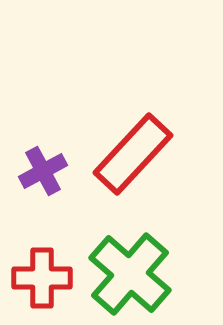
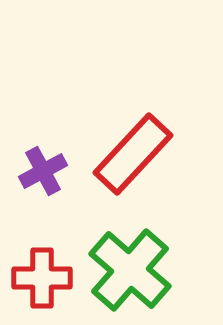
green cross: moved 4 px up
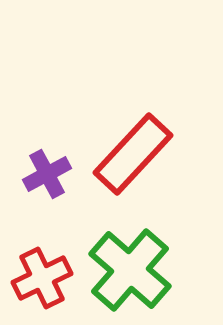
purple cross: moved 4 px right, 3 px down
red cross: rotated 26 degrees counterclockwise
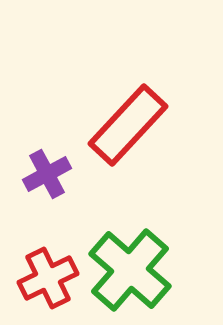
red rectangle: moved 5 px left, 29 px up
red cross: moved 6 px right
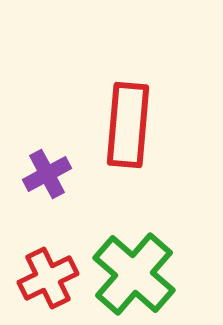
red rectangle: rotated 38 degrees counterclockwise
green cross: moved 4 px right, 4 px down
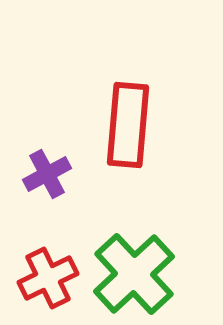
green cross: rotated 6 degrees clockwise
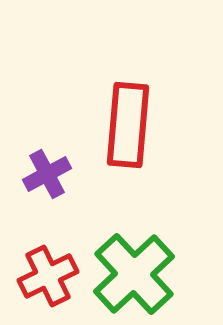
red cross: moved 2 px up
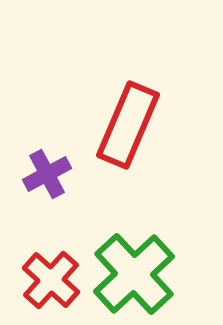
red rectangle: rotated 18 degrees clockwise
red cross: moved 3 px right, 4 px down; rotated 22 degrees counterclockwise
